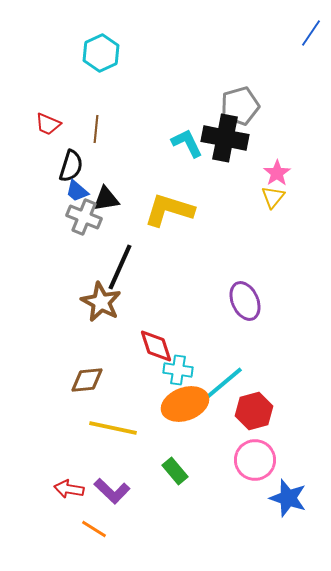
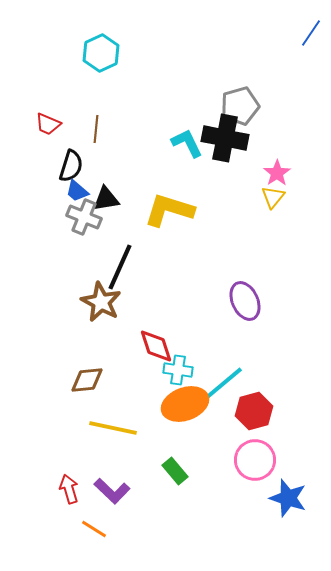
red arrow: rotated 64 degrees clockwise
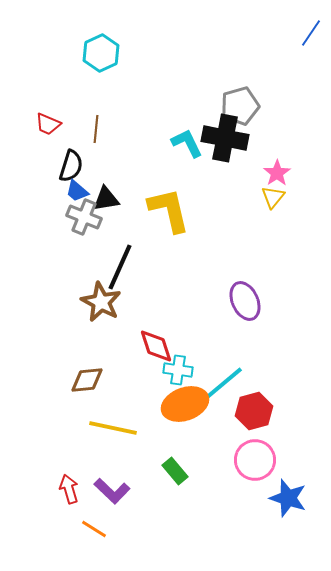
yellow L-shape: rotated 60 degrees clockwise
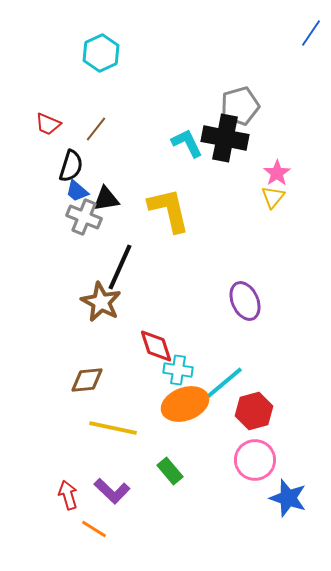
brown line: rotated 32 degrees clockwise
green rectangle: moved 5 px left
red arrow: moved 1 px left, 6 px down
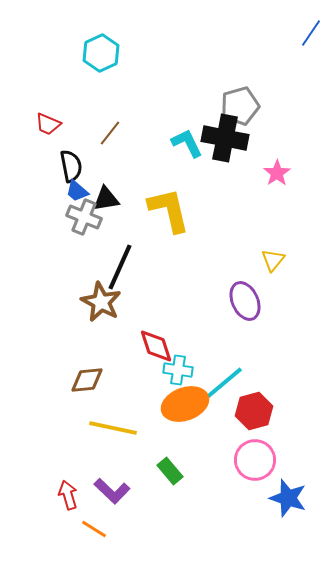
brown line: moved 14 px right, 4 px down
black semicircle: rotated 28 degrees counterclockwise
yellow triangle: moved 63 px down
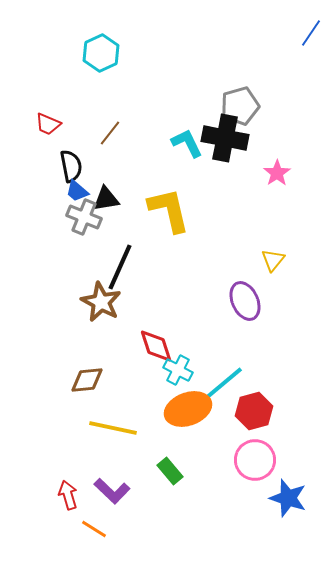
cyan cross: rotated 20 degrees clockwise
orange ellipse: moved 3 px right, 5 px down
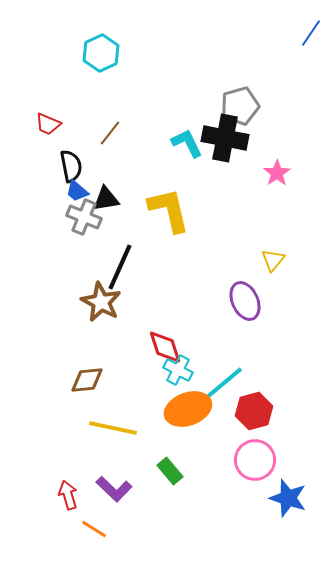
red diamond: moved 9 px right, 1 px down
purple L-shape: moved 2 px right, 2 px up
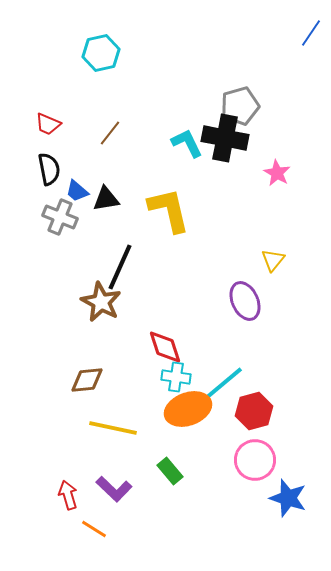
cyan hexagon: rotated 12 degrees clockwise
black semicircle: moved 22 px left, 3 px down
pink star: rotated 8 degrees counterclockwise
gray cross: moved 24 px left
cyan cross: moved 2 px left, 7 px down; rotated 20 degrees counterclockwise
